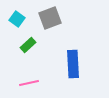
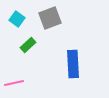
pink line: moved 15 px left
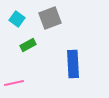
green rectangle: rotated 14 degrees clockwise
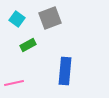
blue rectangle: moved 8 px left, 7 px down; rotated 8 degrees clockwise
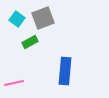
gray square: moved 7 px left
green rectangle: moved 2 px right, 3 px up
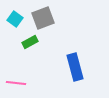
cyan square: moved 2 px left
blue rectangle: moved 10 px right, 4 px up; rotated 20 degrees counterclockwise
pink line: moved 2 px right; rotated 18 degrees clockwise
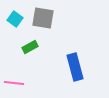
gray square: rotated 30 degrees clockwise
green rectangle: moved 5 px down
pink line: moved 2 px left
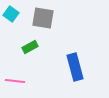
cyan square: moved 4 px left, 5 px up
pink line: moved 1 px right, 2 px up
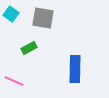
green rectangle: moved 1 px left, 1 px down
blue rectangle: moved 2 px down; rotated 16 degrees clockwise
pink line: moved 1 px left; rotated 18 degrees clockwise
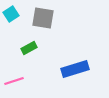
cyan square: rotated 21 degrees clockwise
blue rectangle: rotated 72 degrees clockwise
pink line: rotated 42 degrees counterclockwise
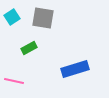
cyan square: moved 1 px right, 3 px down
pink line: rotated 30 degrees clockwise
